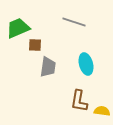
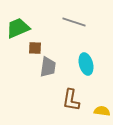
brown square: moved 3 px down
brown L-shape: moved 8 px left, 1 px up
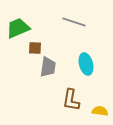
yellow semicircle: moved 2 px left
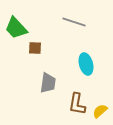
green trapezoid: moved 2 px left; rotated 110 degrees counterclockwise
gray trapezoid: moved 16 px down
brown L-shape: moved 6 px right, 4 px down
yellow semicircle: rotated 49 degrees counterclockwise
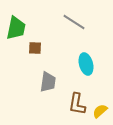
gray line: rotated 15 degrees clockwise
green trapezoid: rotated 125 degrees counterclockwise
gray trapezoid: moved 1 px up
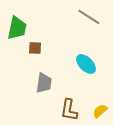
gray line: moved 15 px right, 5 px up
green trapezoid: moved 1 px right
cyan ellipse: rotated 30 degrees counterclockwise
gray trapezoid: moved 4 px left, 1 px down
brown L-shape: moved 8 px left, 6 px down
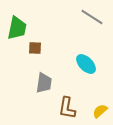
gray line: moved 3 px right
brown L-shape: moved 2 px left, 2 px up
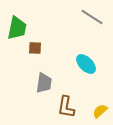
brown L-shape: moved 1 px left, 1 px up
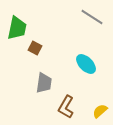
brown square: rotated 24 degrees clockwise
brown L-shape: rotated 20 degrees clockwise
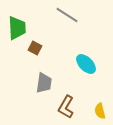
gray line: moved 25 px left, 2 px up
green trapezoid: rotated 15 degrees counterclockwise
yellow semicircle: rotated 63 degrees counterclockwise
